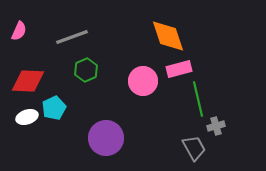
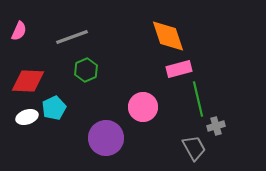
pink circle: moved 26 px down
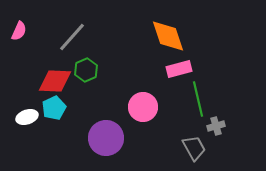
gray line: rotated 28 degrees counterclockwise
red diamond: moved 27 px right
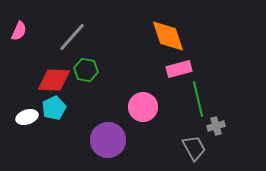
green hexagon: rotated 25 degrees counterclockwise
red diamond: moved 1 px left, 1 px up
purple circle: moved 2 px right, 2 px down
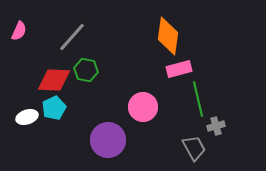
orange diamond: rotated 27 degrees clockwise
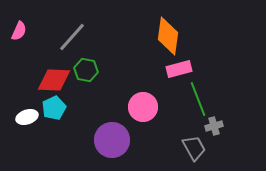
green line: rotated 8 degrees counterclockwise
gray cross: moved 2 px left
purple circle: moved 4 px right
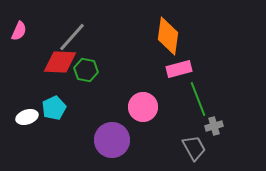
red diamond: moved 6 px right, 18 px up
